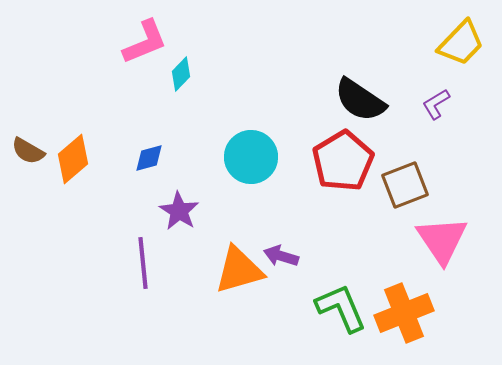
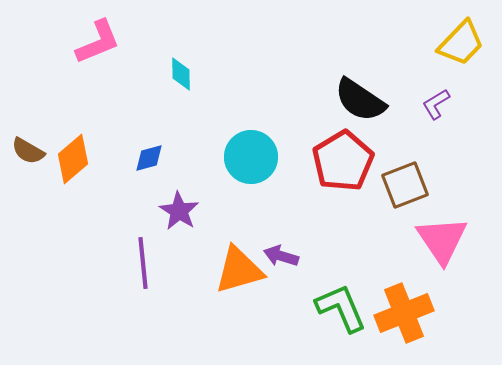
pink L-shape: moved 47 px left
cyan diamond: rotated 44 degrees counterclockwise
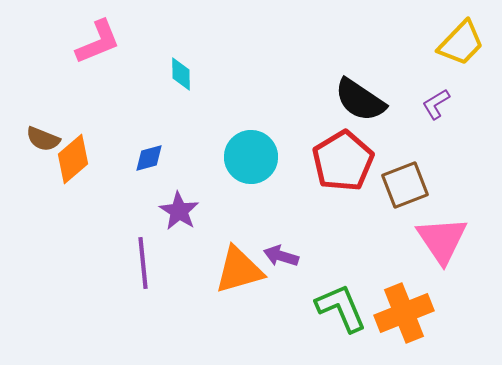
brown semicircle: moved 15 px right, 12 px up; rotated 8 degrees counterclockwise
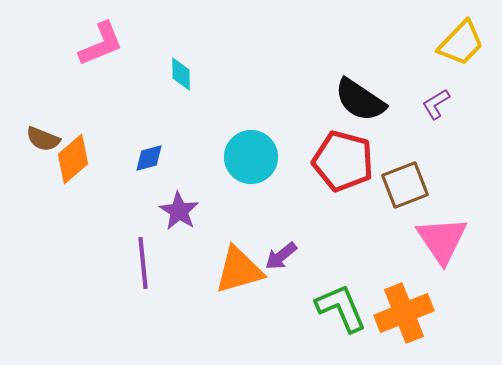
pink L-shape: moved 3 px right, 2 px down
red pentagon: rotated 26 degrees counterclockwise
purple arrow: rotated 56 degrees counterclockwise
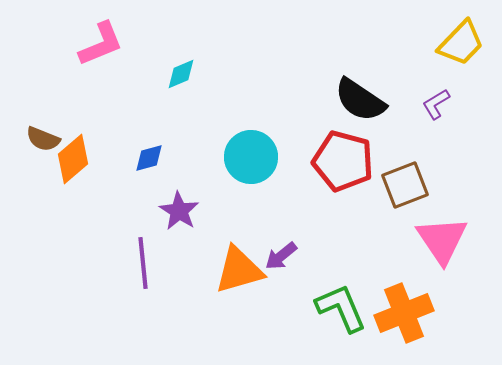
cyan diamond: rotated 68 degrees clockwise
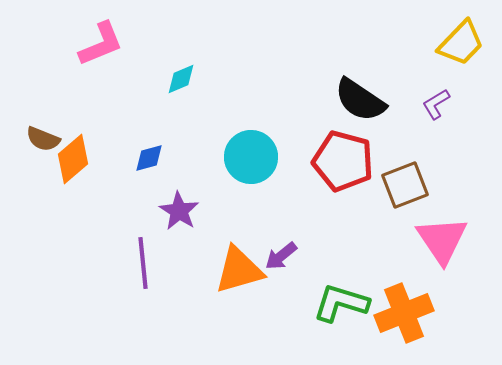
cyan diamond: moved 5 px down
green L-shape: moved 5 px up; rotated 50 degrees counterclockwise
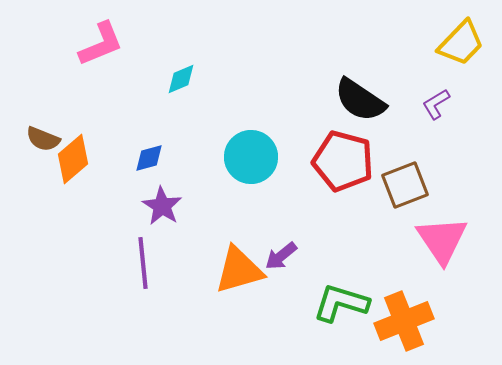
purple star: moved 17 px left, 5 px up
orange cross: moved 8 px down
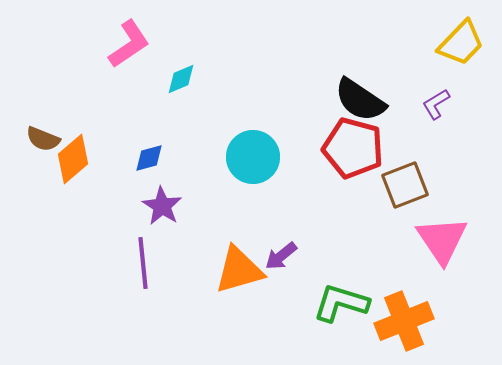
pink L-shape: moved 28 px right; rotated 12 degrees counterclockwise
cyan circle: moved 2 px right
red pentagon: moved 10 px right, 13 px up
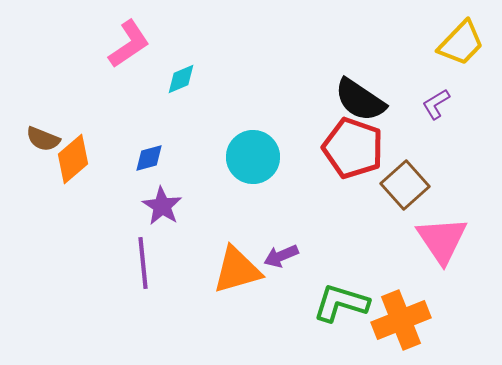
red pentagon: rotated 4 degrees clockwise
brown square: rotated 21 degrees counterclockwise
purple arrow: rotated 16 degrees clockwise
orange triangle: moved 2 px left
orange cross: moved 3 px left, 1 px up
